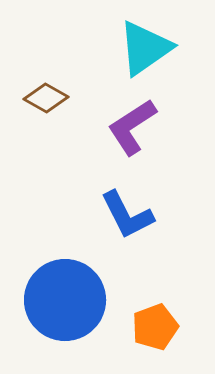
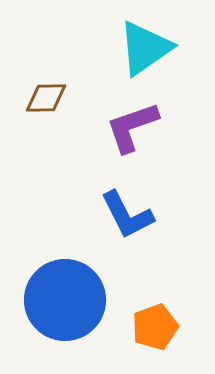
brown diamond: rotated 30 degrees counterclockwise
purple L-shape: rotated 14 degrees clockwise
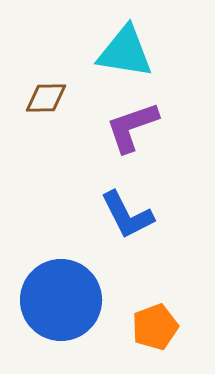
cyan triangle: moved 20 px left, 4 px down; rotated 44 degrees clockwise
blue circle: moved 4 px left
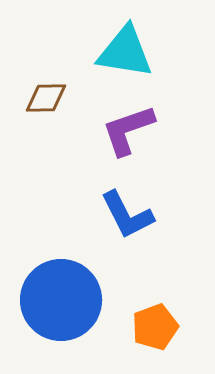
purple L-shape: moved 4 px left, 3 px down
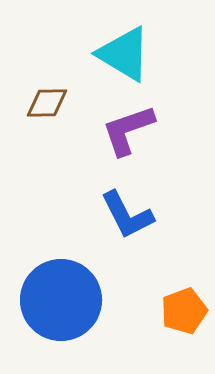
cyan triangle: moved 1 px left, 2 px down; rotated 22 degrees clockwise
brown diamond: moved 1 px right, 5 px down
orange pentagon: moved 29 px right, 16 px up
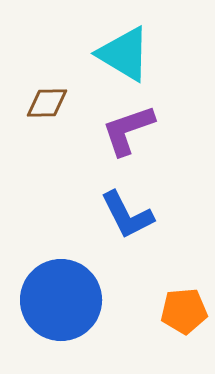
orange pentagon: rotated 15 degrees clockwise
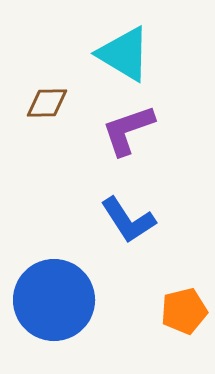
blue L-shape: moved 1 px right, 5 px down; rotated 6 degrees counterclockwise
blue circle: moved 7 px left
orange pentagon: rotated 9 degrees counterclockwise
